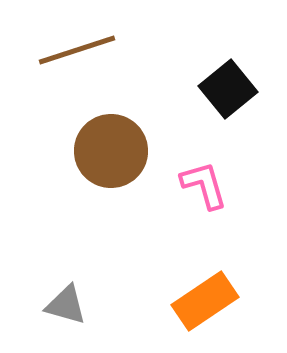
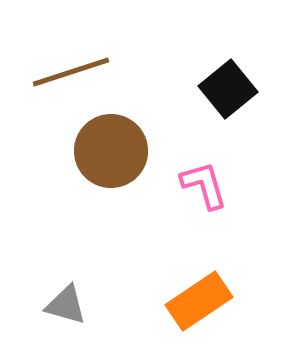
brown line: moved 6 px left, 22 px down
orange rectangle: moved 6 px left
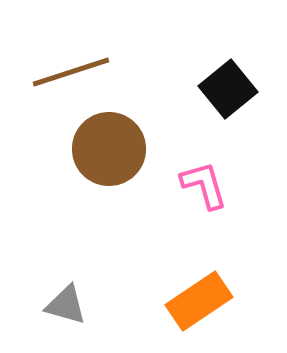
brown circle: moved 2 px left, 2 px up
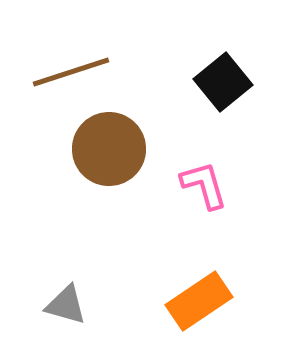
black square: moved 5 px left, 7 px up
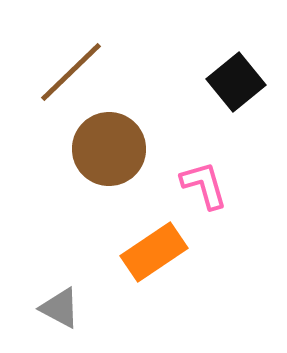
brown line: rotated 26 degrees counterclockwise
black square: moved 13 px right
orange rectangle: moved 45 px left, 49 px up
gray triangle: moved 6 px left, 3 px down; rotated 12 degrees clockwise
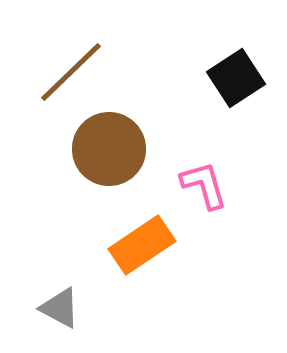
black square: moved 4 px up; rotated 6 degrees clockwise
orange rectangle: moved 12 px left, 7 px up
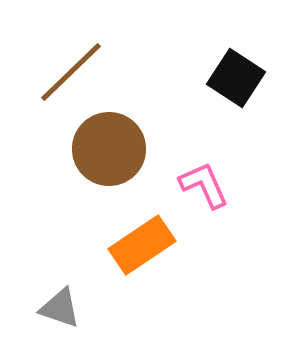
black square: rotated 24 degrees counterclockwise
pink L-shape: rotated 8 degrees counterclockwise
gray triangle: rotated 9 degrees counterclockwise
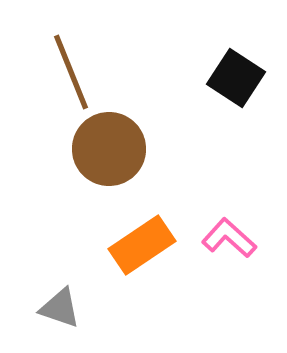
brown line: rotated 68 degrees counterclockwise
pink L-shape: moved 25 px right, 53 px down; rotated 24 degrees counterclockwise
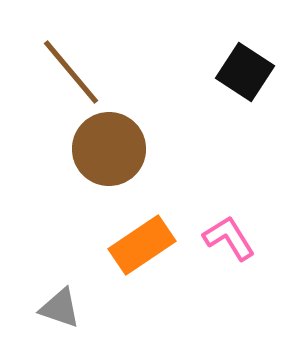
brown line: rotated 18 degrees counterclockwise
black square: moved 9 px right, 6 px up
pink L-shape: rotated 16 degrees clockwise
